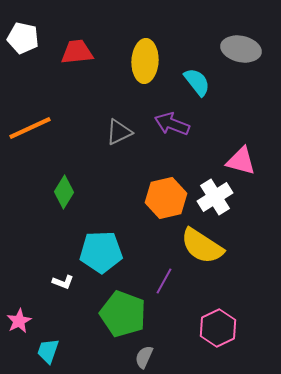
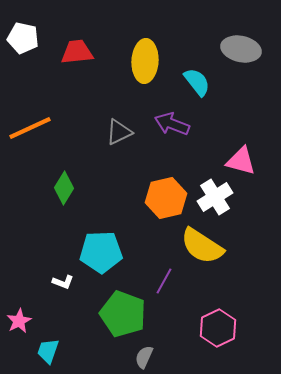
green diamond: moved 4 px up
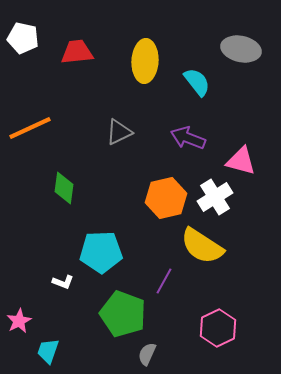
purple arrow: moved 16 px right, 14 px down
green diamond: rotated 24 degrees counterclockwise
gray semicircle: moved 3 px right, 3 px up
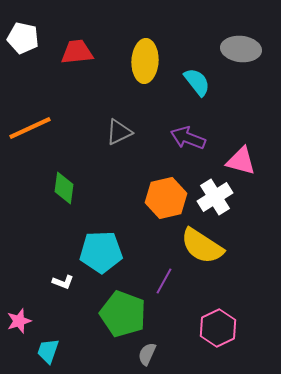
gray ellipse: rotated 6 degrees counterclockwise
pink star: rotated 10 degrees clockwise
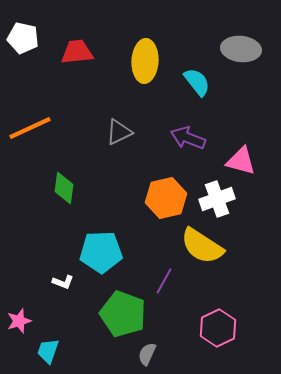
white cross: moved 2 px right, 2 px down; rotated 12 degrees clockwise
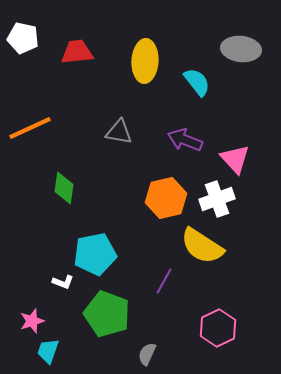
gray triangle: rotated 36 degrees clockwise
purple arrow: moved 3 px left, 2 px down
pink triangle: moved 6 px left, 2 px up; rotated 32 degrees clockwise
cyan pentagon: moved 6 px left, 2 px down; rotated 9 degrees counterclockwise
green pentagon: moved 16 px left
pink star: moved 13 px right
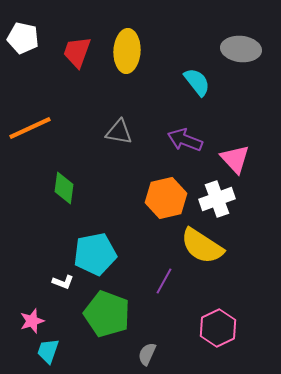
red trapezoid: rotated 64 degrees counterclockwise
yellow ellipse: moved 18 px left, 10 px up
